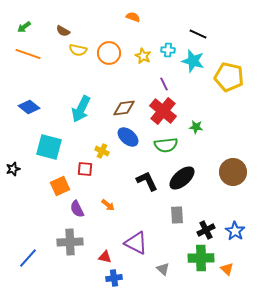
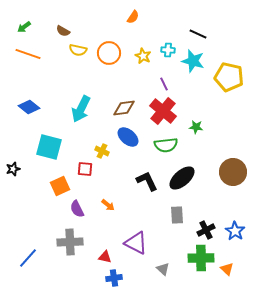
orange semicircle: rotated 104 degrees clockwise
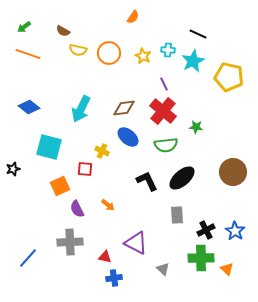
cyan star: rotated 30 degrees clockwise
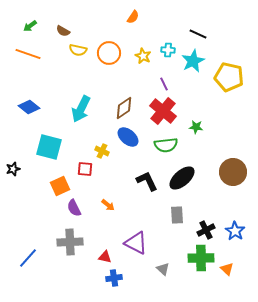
green arrow: moved 6 px right, 1 px up
brown diamond: rotated 25 degrees counterclockwise
purple semicircle: moved 3 px left, 1 px up
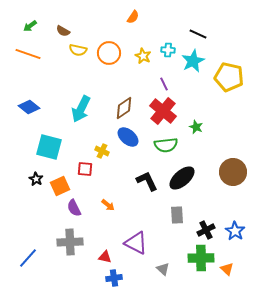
green star: rotated 16 degrees clockwise
black star: moved 23 px right, 10 px down; rotated 24 degrees counterclockwise
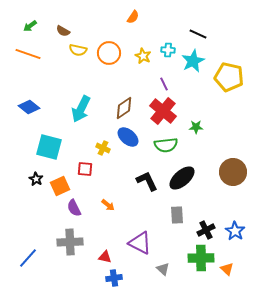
green star: rotated 24 degrees counterclockwise
yellow cross: moved 1 px right, 3 px up
purple triangle: moved 4 px right
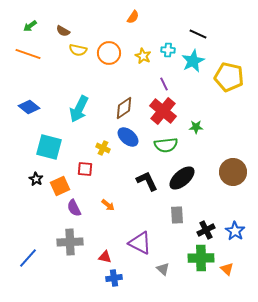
cyan arrow: moved 2 px left
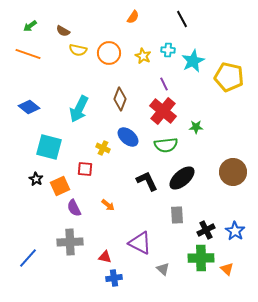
black line: moved 16 px left, 15 px up; rotated 36 degrees clockwise
brown diamond: moved 4 px left, 9 px up; rotated 35 degrees counterclockwise
